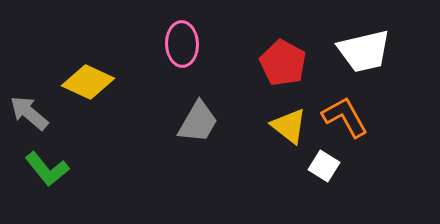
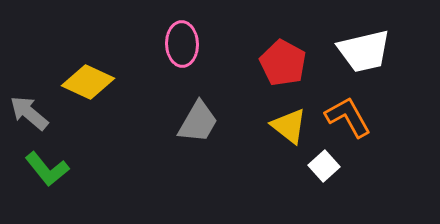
orange L-shape: moved 3 px right
white square: rotated 16 degrees clockwise
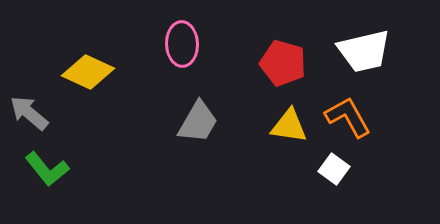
red pentagon: rotated 12 degrees counterclockwise
yellow diamond: moved 10 px up
yellow triangle: rotated 30 degrees counterclockwise
white square: moved 10 px right, 3 px down; rotated 12 degrees counterclockwise
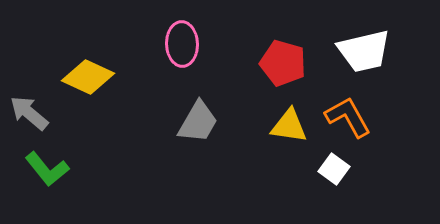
yellow diamond: moved 5 px down
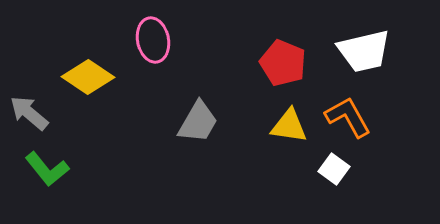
pink ellipse: moved 29 px left, 4 px up; rotated 9 degrees counterclockwise
red pentagon: rotated 6 degrees clockwise
yellow diamond: rotated 9 degrees clockwise
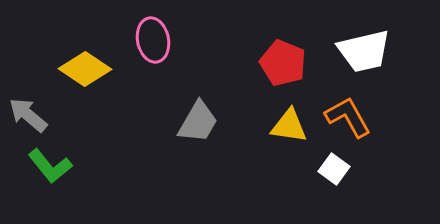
yellow diamond: moved 3 px left, 8 px up
gray arrow: moved 1 px left, 2 px down
green L-shape: moved 3 px right, 3 px up
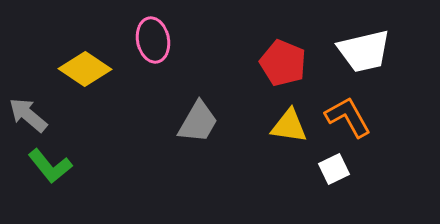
white square: rotated 28 degrees clockwise
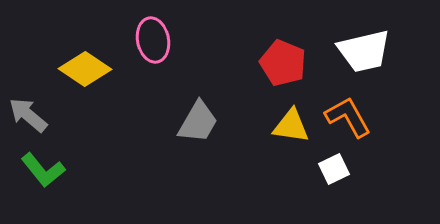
yellow triangle: moved 2 px right
green L-shape: moved 7 px left, 4 px down
